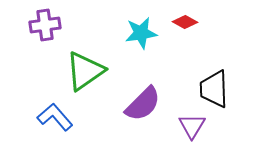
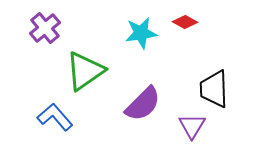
purple cross: moved 3 px down; rotated 32 degrees counterclockwise
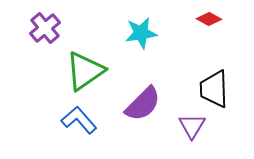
red diamond: moved 24 px right, 3 px up
blue L-shape: moved 24 px right, 3 px down
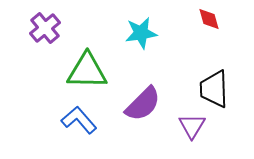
red diamond: rotated 45 degrees clockwise
green triangle: moved 2 px right; rotated 36 degrees clockwise
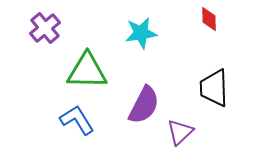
red diamond: rotated 15 degrees clockwise
black trapezoid: moved 1 px up
purple semicircle: moved 1 px right, 1 px down; rotated 18 degrees counterclockwise
blue L-shape: moved 2 px left; rotated 9 degrees clockwise
purple triangle: moved 12 px left, 6 px down; rotated 16 degrees clockwise
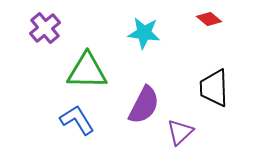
red diamond: rotated 50 degrees counterclockwise
cyan star: moved 3 px right; rotated 16 degrees clockwise
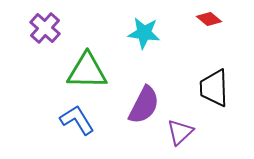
purple cross: rotated 8 degrees counterclockwise
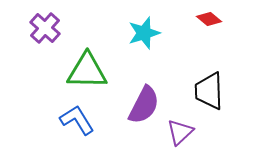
cyan star: rotated 24 degrees counterclockwise
black trapezoid: moved 5 px left, 3 px down
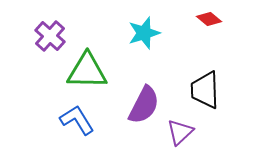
purple cross: moved 5 px right, 8 px down
black trapezoid: moved 4 px left, 1 px up
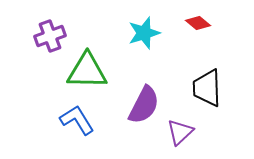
red diamond: moved 11 px left, 4 px down
purple cross: rotated 28 degrees clockwise
black trapezoid: moved 2 px right, 2 px up
